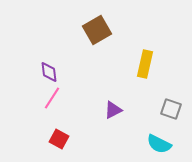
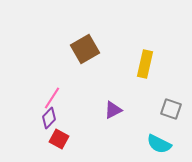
brown square: moved 12 px left, 19 px down
purple diamond: moved 46 px down; rotated 50 degrees clockwise
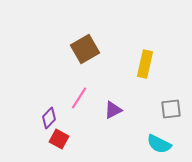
pink line: moved 27 px right
gray square: rotated 25 degrees counterclockwise
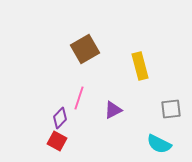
yellow rectangle: moved 5 px left, 2 px down; rotated 28 degrees counterclockwise
pink line: rotated 15 degrees counterclockwise
purple diamond: moved 11 px right
red square: moved 2 px left, 2 px down
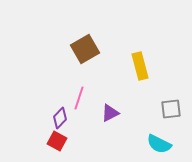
purple triangle: moved 3 px left, 3 px down
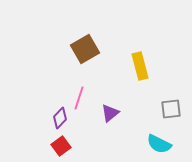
purple triangle: rotated 12 degrees counterclockwise
red square: moved 4 px right, 5 px down; rotated 24 degrees clockwise
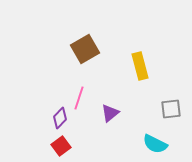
cyan semicircle: moved 4 px left
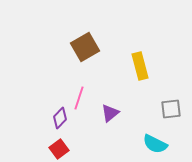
brown square: moved 2 px up
red square: moved 2 px left, 3 px down
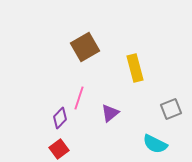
yellow rectangle: moved 5 px left, 2 px down
gray square: rotated 15 degrees counterclockwise
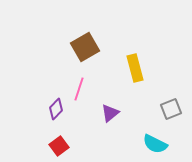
pink line: moved 9 px up
purple diamond: moved 4 px left, 9 px up
red square: moved 3 px up
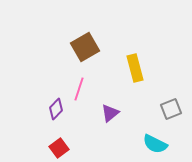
red square: moved 2 px down
